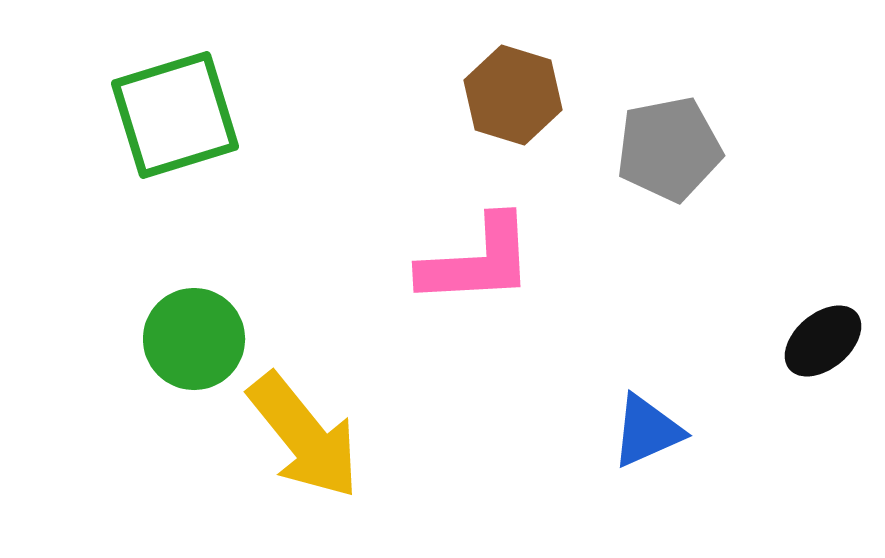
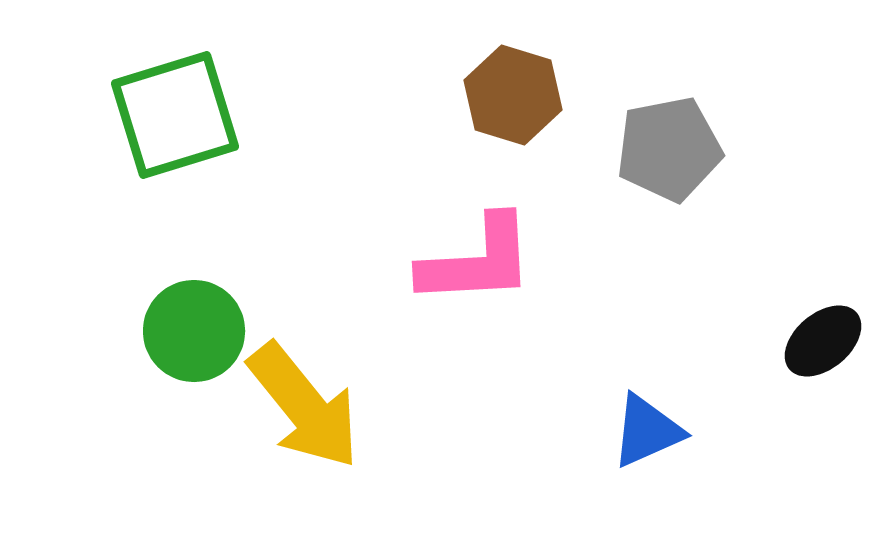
green circle: moved 8 px up
yellow arrow: moved 30 px up
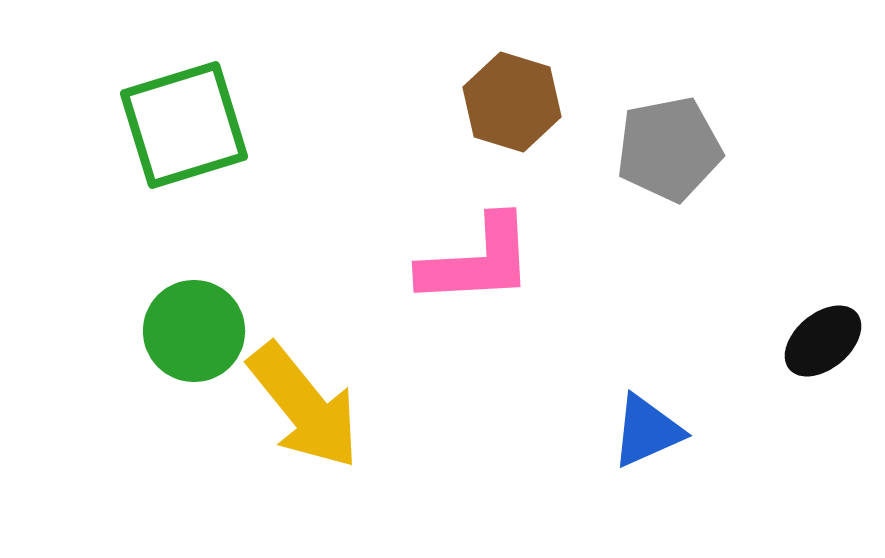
brown hexagon: moved 1 px left, 7 px down
green square: moved 9 px right, 10 px down
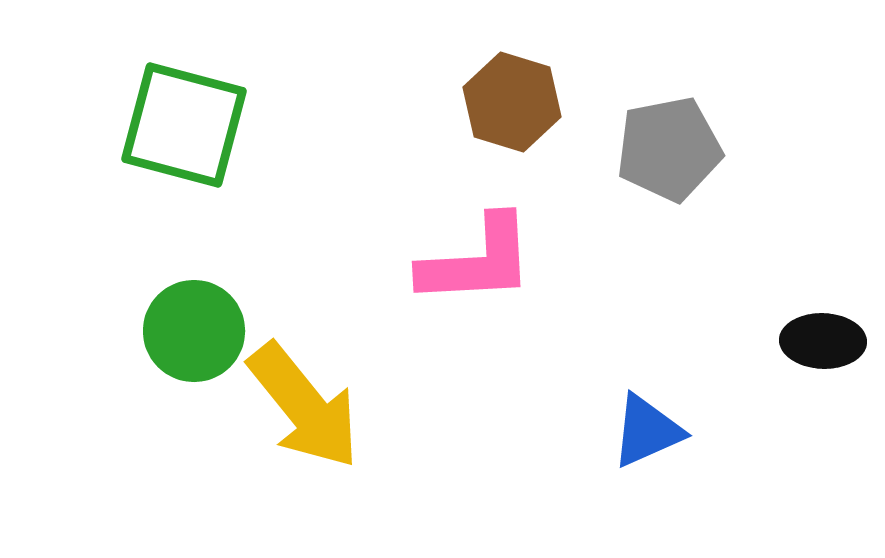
green square: rotated 32 degrees clockwise
black ellipse: rotated 42 degrees clockwise
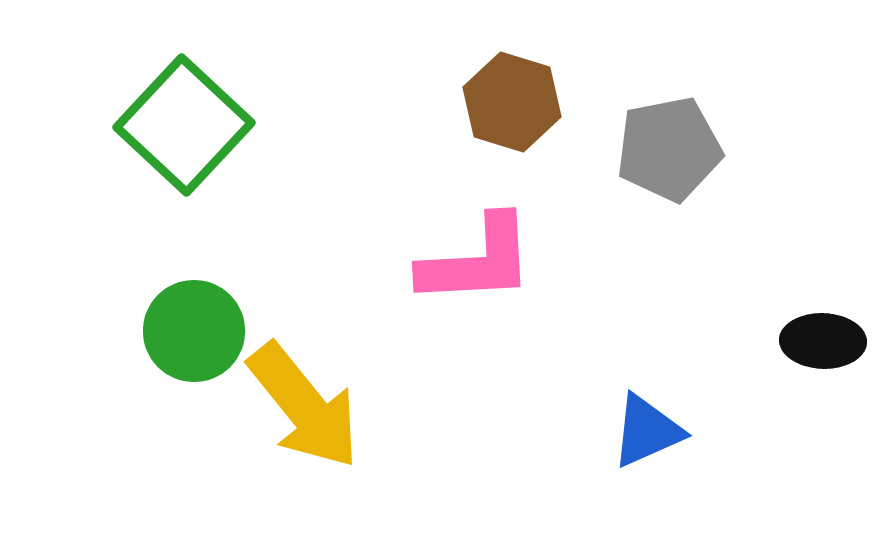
green square: rotated 28 degrees clockwise
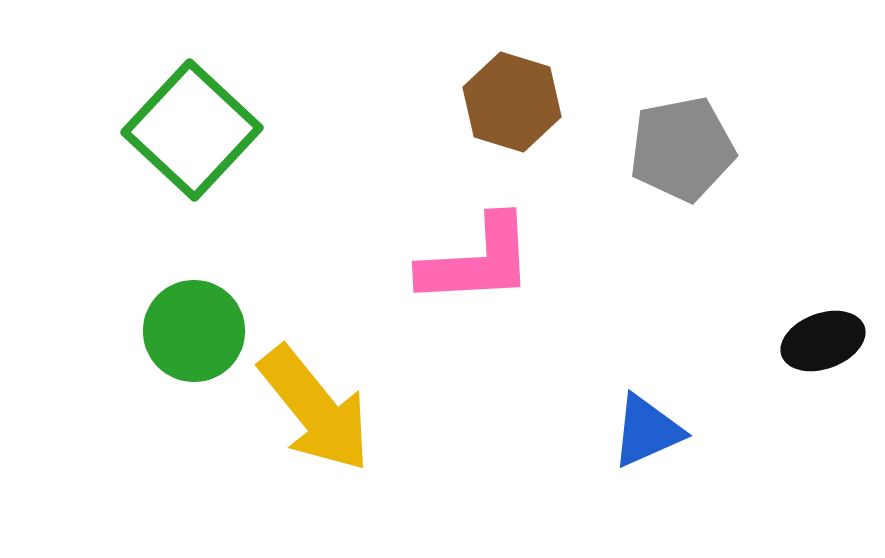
green square: moved 8 px right, 5 px down
gray pentagon: moved 13 px right
black ellipse: rotated 22 degrees counterclockwise
yellow arrow: moved 11 px right, 3 px down
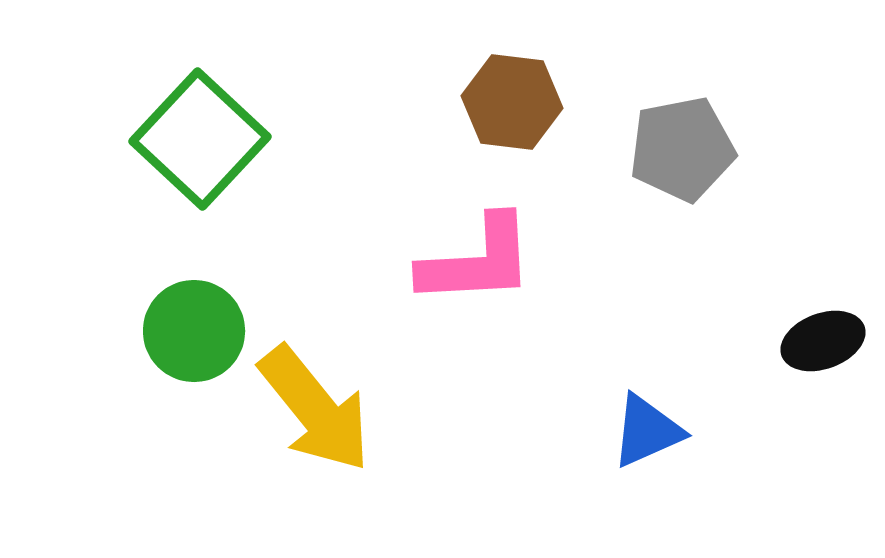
brown hexagon: rotated 10 degrees counterclockwise
green square: moved 8 px right, 9 px down
